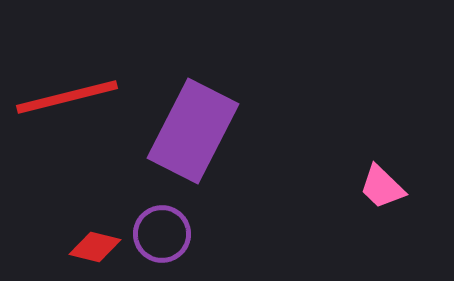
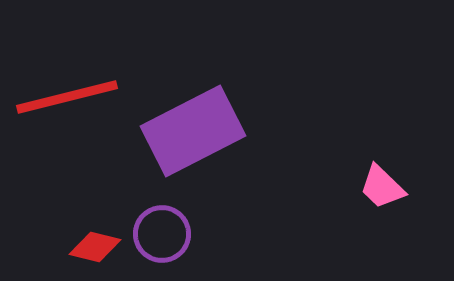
purple rectangle: rotated 36 degrees clockwise
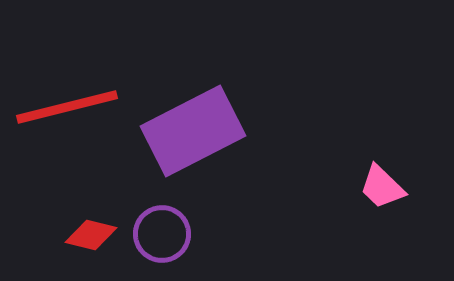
red line: moved 10 px down
red diamond: moved 4 px left, 12 px up
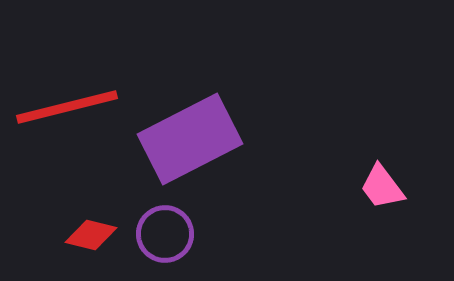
purple rectangle: moved 3 px left, 8 px down
pink trapezoid: rotated 9 degrees clockwise
purple circle: moved 3 px right
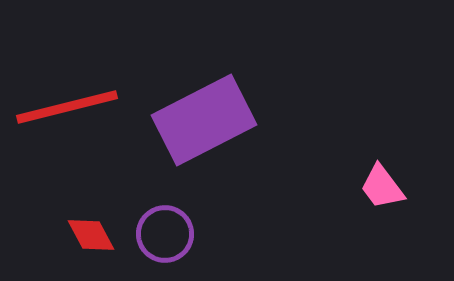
purple rectangle: moved 14 px right, 19 px up
red diamond: rotated 48 degrees clockwise
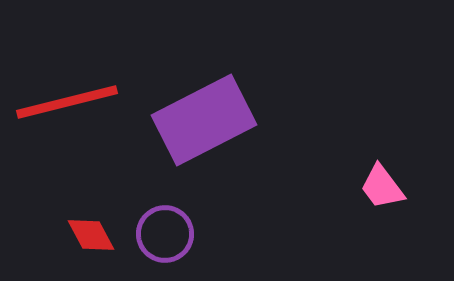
red line: moved 5 px up
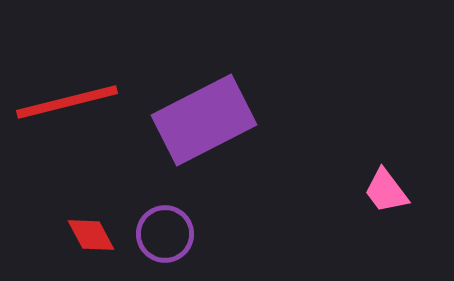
pink trapezoid: moved 4 px right, 4 px down
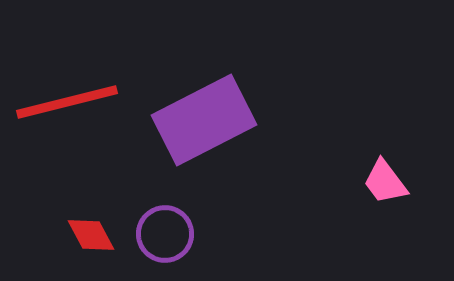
pink trapezoid: moved 1 px left, 9 px up
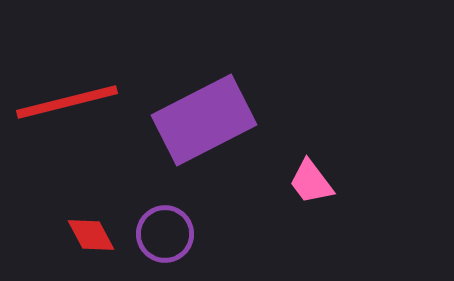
pink trapezoid: moved 74 px left
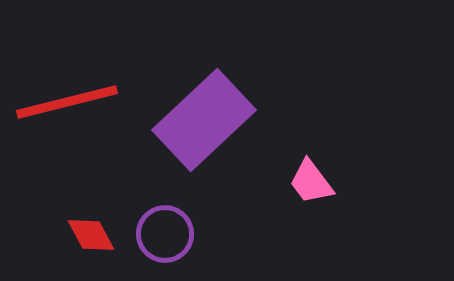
purple rectangle: rotated 16 degrees counterclockwise
